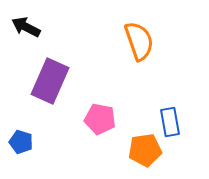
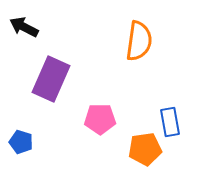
black arrow: moved 2 px left
orange semicircle: rotated 27 degrees clockwise
purple rectangle: moved 1 px right, 2 px up
pink pentagon: rotated 12 degrees counterclockwise
orange pentagon: moved 1 px up
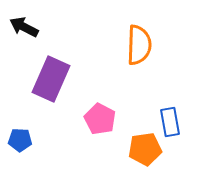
orange semicircle: moved 4 px down; rotated 6 degrees counterclockwise
pink pentagon: rotated 28 degrees clockwise
blue pentagon: moved 1 px left, 2 px up; rotated 15 degrees counterclockwise
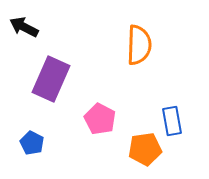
blue rectangle: moved 2 px right, 1 px up
blue pentagon: moved 12 px right, 3 px down; rotated 25 degrees clockwise
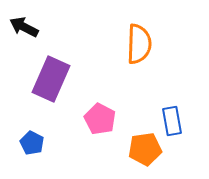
orange semicircle: moved 1 px up
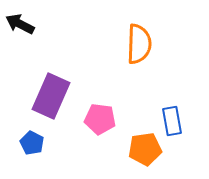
black arrow: moved 4 px left, 3 px up
purple rectangle: moved 17 px down
pink pentagon: rotated 20 degrees counterclockwise
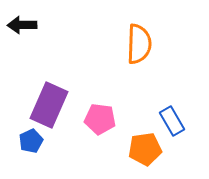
black arrow: moved 2 px right, 1 px down; rotated 28 degrees counterclockwise
purple rectangle: moved 2 px left, 9 px down
blue rectangle: rotated 20 degrees counterclockwise
blue pentagon: moved 1 px left, 2 px up; rotated 20 degrees clockwise
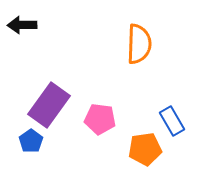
purple rectangle: rotated 12 degrees clockwise
blue pentagon: rotated 10 degrees counterclockwise
